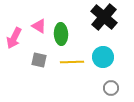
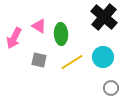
yellow line: rotated 30 degrees counterclockwise
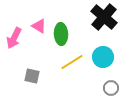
gray square: moved 7 px left, 16 px down
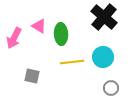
yellow line: rotated 25 degrees clockwise
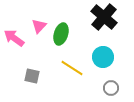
pink triangle: rotated 42 degrees clockwise
green ellipse: rotated 20 degrees clockwise
pink arrow: rotated 100 degrees clockwise
yellow line: moved 6 px down; rotated 40 degrees clockwise
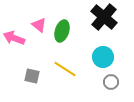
pink triangle: moved 1 px up; rotated 35 degrees counterclockwise
green ellipse: moved 1 px right, 3 px up
pink arrow: rotated 15 degrees counterclockwise
yellow line: moved 7 px left, 1 px down
gray circle: moved 6 px up
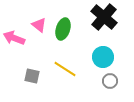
green ellipse: moved 1 px right, 2 px up
gray circle: moved 1 px left, 1 px up
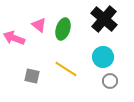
black cross: moved 2 px down
yellow line: moved 1 px right
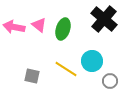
pink arrow: moved 11 px up; rotated 10 degrees counterclockwise
cyan circle: moved 11 px left, 4 px down
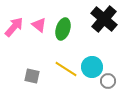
pink arrow: rotated 120 degrees clockwise
cyan circle: moved 6 px down
gray circle: moved 2 px left
